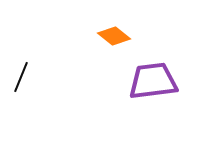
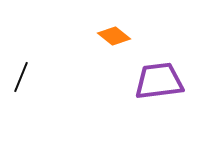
purple trapezoid: moved 6 px right
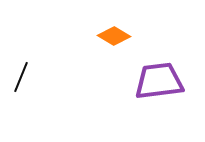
orange diamond: rotated 8 degrees counterclockwise
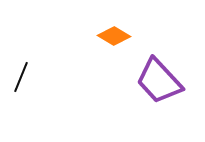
purple trapezoid: rotated 126 degrees counterclockwise
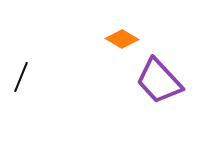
orange diamond: moved 8 px right, 3 px down
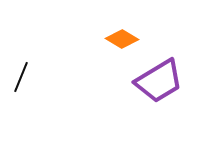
purple trapezoid: rotated 78 degrees counterclockwise
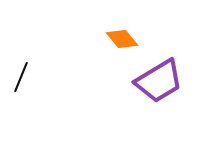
orange diamond: rotated 20 degrees clockwise
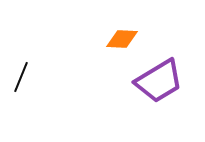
orange diamond: rotated 48 degrees counterclockwise
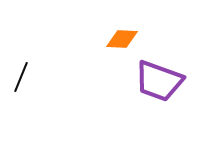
purple trapezoid: rotated 51 degrees clockwise
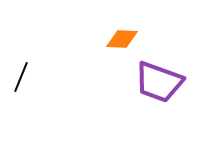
purple trapezoid: moved 1 px down
